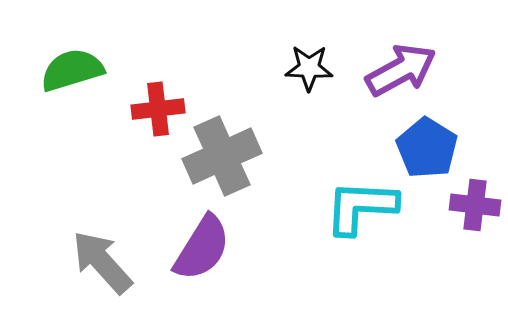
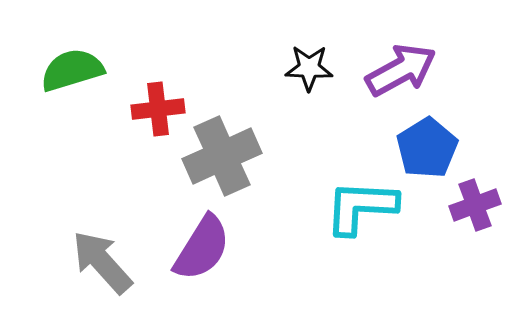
blue pentagon: rotated 8 degrees clockwise
purple cross: rotated 27 degrees counterclockwise
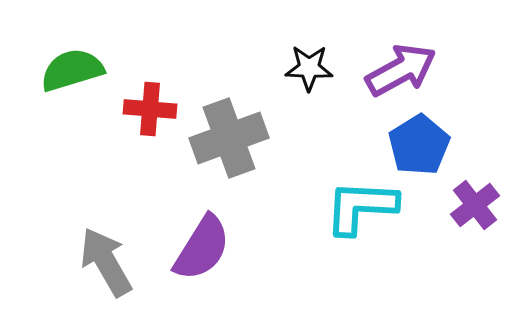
red cross: moved 8 px left; rotated 12 degrees clockwise
blue pentagon: moved 8 px left, 3 px up
gray cross: moved 7 px right, 18 px up; rotated 4 degrees clockwise
purple cross: rotated 18 degrees counterclockwise
gray arrow: moved 4 px right; rotated 12 degrees clockwise
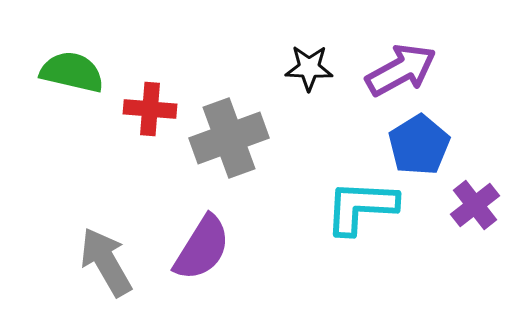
green semicircle: moved 2 px down; rotated 30 degrees clockwise
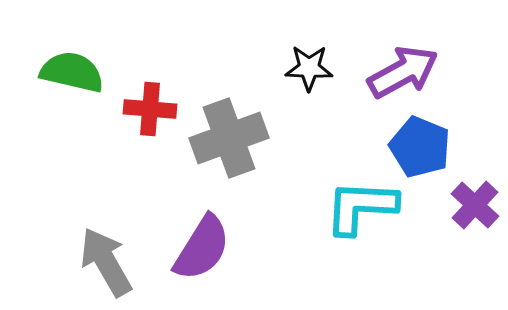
purple arrow: moved 2 px right, 2 px down
blue pentagon: moved 1 px right, 2 px down; rotated 18 degrees counterclockwise
purple cross: rotated 9 degrees counterclockwise
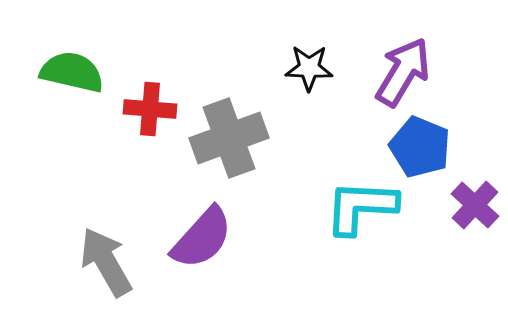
purple arrow: rotated 30 degrees counterclockwise
purple semicircle: moved 10 px up; rotated 10 degrees clockwise
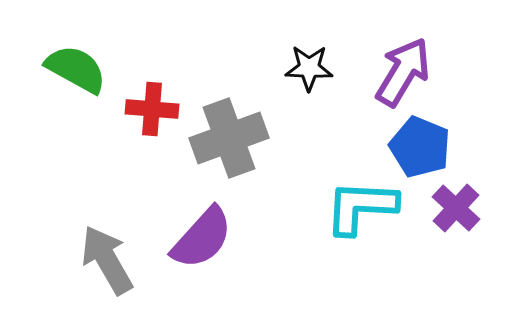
green semicircle: moved 4 px right, 3 px up; rotated 16 degrees clockwise
red cross: moved 2 px right
purple cross: moved 19 px left, 3 px down
gray arrow: moved 1 px right, 2 px up
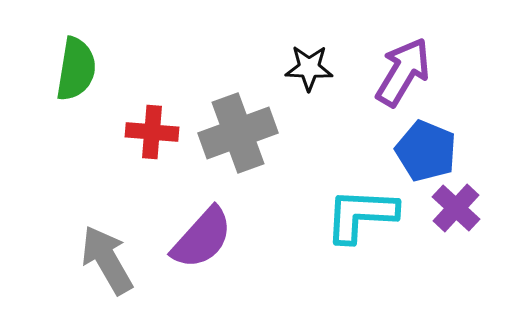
green semicircle: rotated 70 degrees clockwise
red cross: moved 23 px down
gray cross: moved 9 px right, 5 px up
blue pentagon: moved 6 px right, 4 px down
cyan L-shape: moved 8 px down
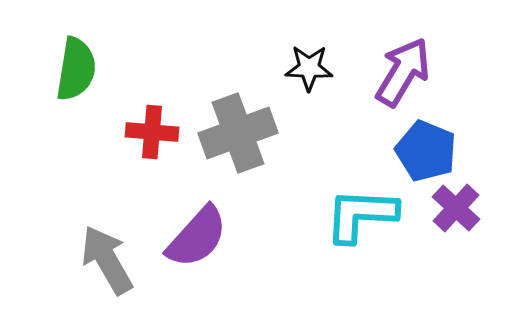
purple semicircle: moved 5 px left, 1 px up
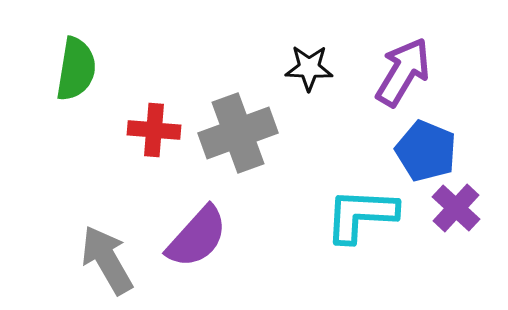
red cross: moved 2 px right, 2 px up
